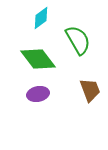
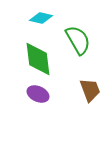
cyan diamond: rotated 50 degrees clockwise
green diamond: rotated 30 degrees clockwise
purple ellipse: rotated 35 degrees clockwise
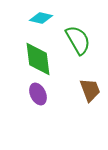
purple ellipse: rotated 40 degrees clockwise
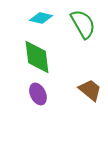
green semicircle: moved 5 px right, 16 px up
green diamond: moved 1 px left, 2 px up
brown trapezoid: rotated 30 degrees counterclockwise
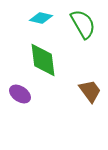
green diamond: moved 6 px right, 3 px down
brown trapezoid: moved 1 px down; rotated 15 degrees clockwise
purple ellipse: moved 18 px left; rotated 30 degrees counterclockwise
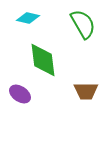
cyan diamond: moved 13 px left
brown trapezoid: moved 4 px left; rotated 125 degrees clockwise
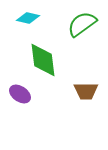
green semicircle: moved 1 px left; rotated 96 degrees counterclockwise
